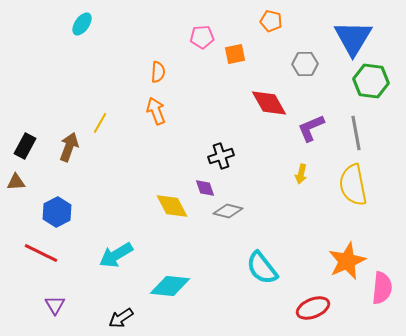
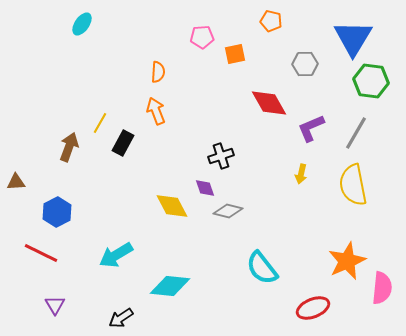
gray line: rotated 40 degrees clockwise
black rectangle: moved 98 px right, 3 px up
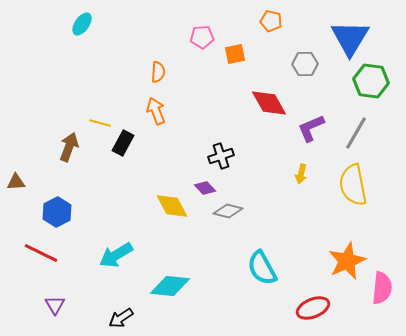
blue triangle: moved 3 px left
yellow line: rotated 75 degrees clockwise
purple diamond: rotated 25 degrees counterclockwise
cyan semicircle: rotated 9 degrees clockwise
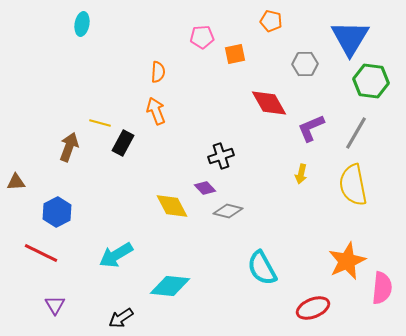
cyan ellipse: rotated 25 degrees counterclockwise
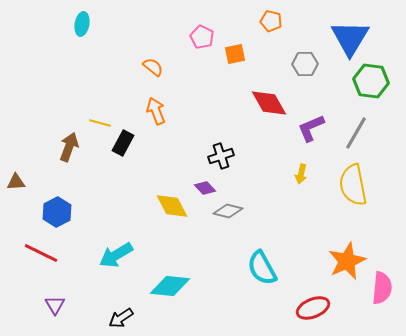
pink pentagon: rotated 30 degrees clockwise
orange semicircle: moved 5 px left, 5 px up; rotated 55 degrees counterclockwise
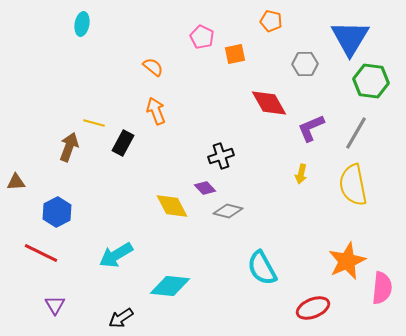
yellow line: moved 6 px left
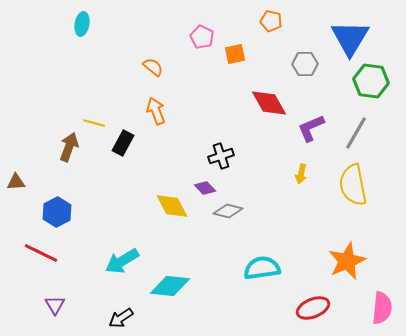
cyan arrow: moved 6 px right, 6 px down
cyan semicircle: rotated 111 degrees clockwise
pink semicircle: moved 20 px down
